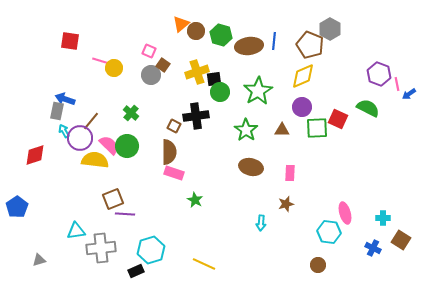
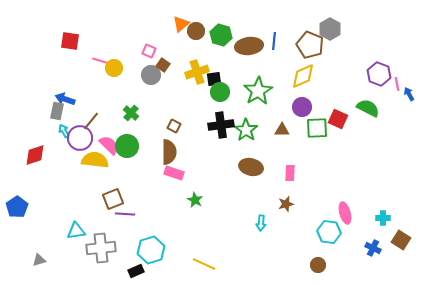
blue arrow at (409, 94): rotated 96 degrees clockwise
black cross at (196, 116): moved 25 px right, 9 px down
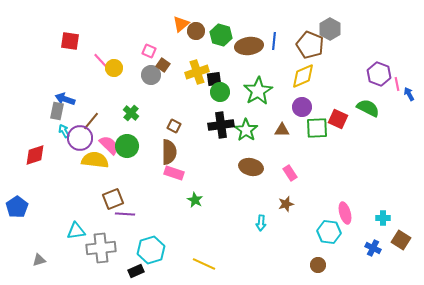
pink line at (101, 61): rotated 30 degrees clockwise
pink rectangle at (290, 173): rotated 35 degrees counterclockwise
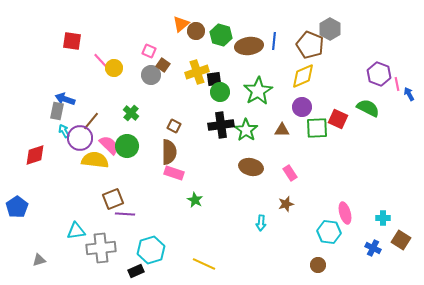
red square at (70, 41): moved 2 px right
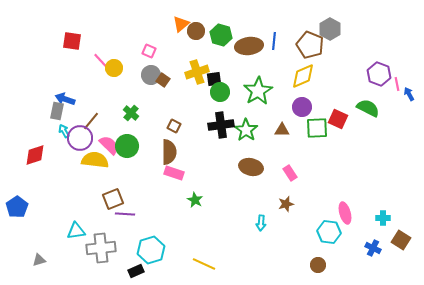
brown square at (163, 65): moved 15 px down
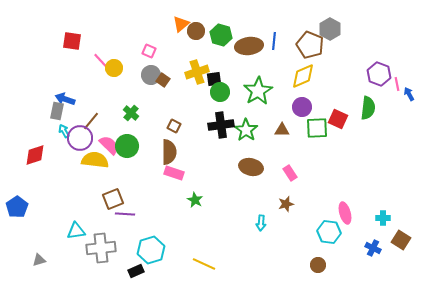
green semicircle at (368, 108): rotated 70 degrees clockwise
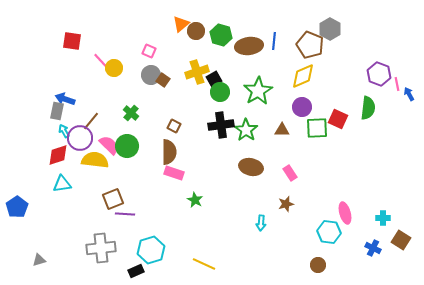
black square at (214, 79): rotated 21 degrees counterclockwise
red diamond at (35, 155): moved 23 px right
cyan triangle at (76, 231): moved 14 px left, 47 px up
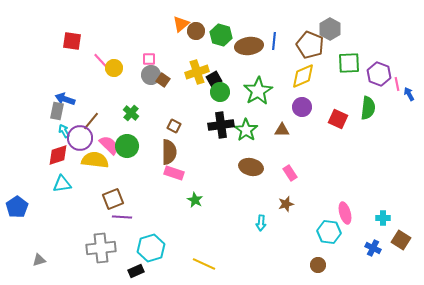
pink square at (149, 51): moved 8 px down; rotated 24 degrees counterclockwise
green square at (317, 128): moved 32 px right, 65 px up
purple line at (125, 214): moved 3 px left, 3 px down
cyan hexagon at (151, 250): moved 2 px up
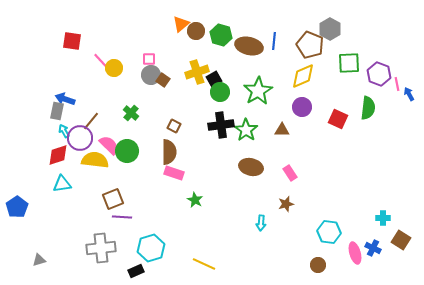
brown ellipse at (249, 46): rotated 20 degrees clockwise
green circle at (127, 146): moved 5 px down
pink ellipse at (345, 213): moved 10 px right, 40 px down
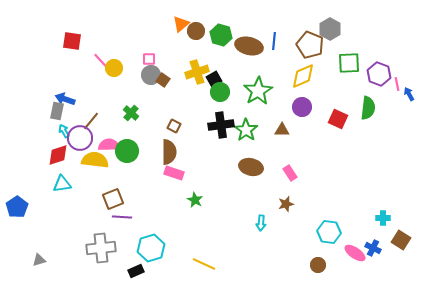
pink semicircle at (109, 145): rotated 45 degrees counterclockwise
pink ellipse at (355, 253): rotated 40 degrees counterclockwise
